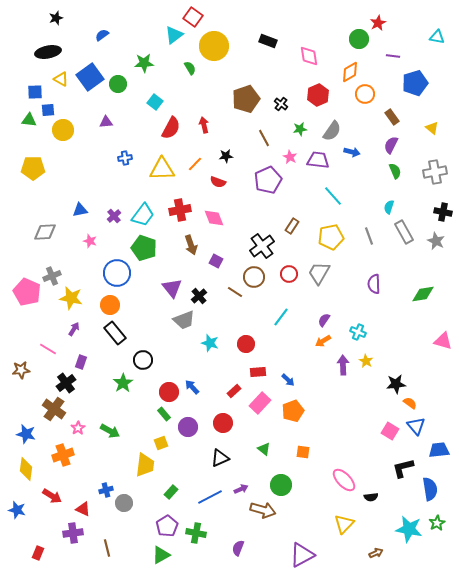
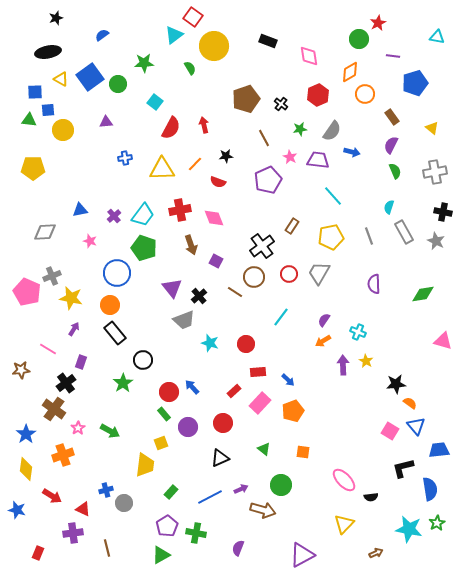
blue star at (26, 434): rotated 24 degrees clockwise
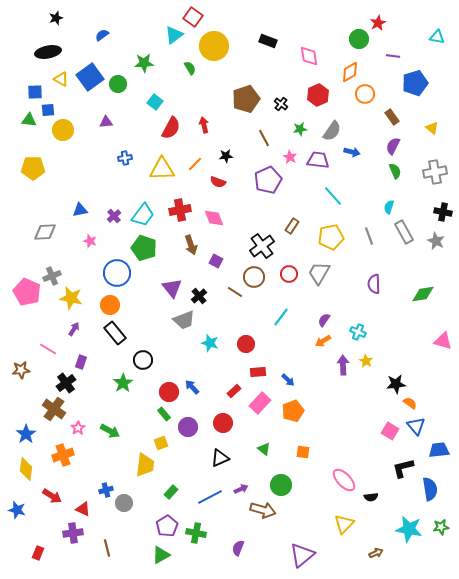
purple semicircle at (391, 145): moved 2 px right, 1 px down
green star at (437, 523): moved 4 px right, 4 px down; rotated 21 degrees clockwise
purple triangle at (302, 555): rotated 12 degrees counterclockwise
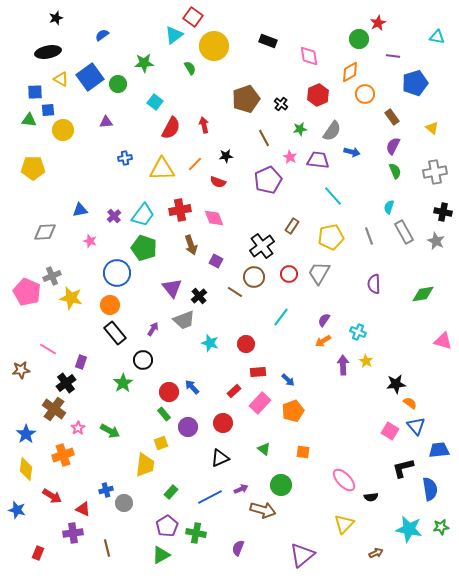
purple arrow at (74, 329): moved 79 px right
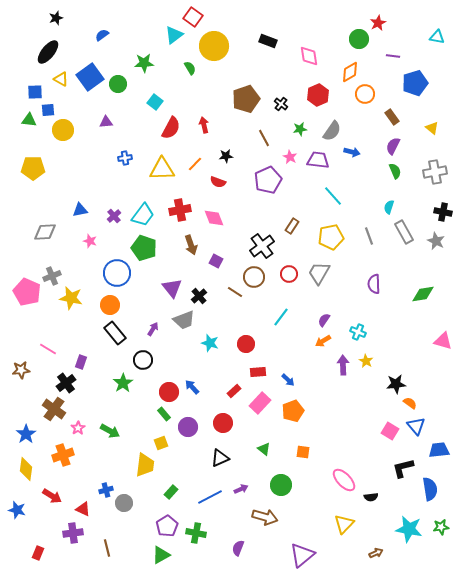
black ellipse at (48, 52): rotated 40 degrees counterclockwise
brown arrow at (263, 510): moved 2 px right, 7 px down
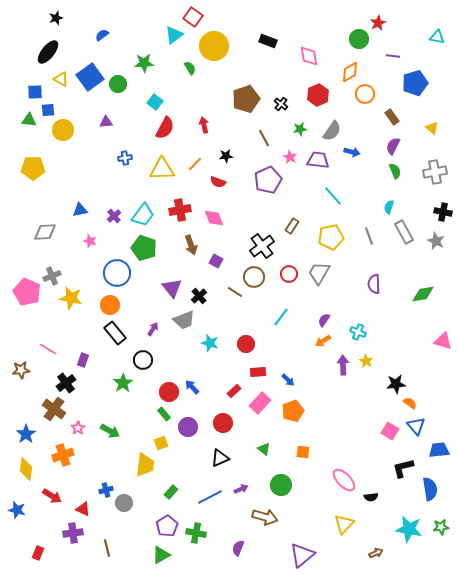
red semicircle at (171, 128): moved 6 px left
purple rectangle at (81, 362): moved 2 px right, 2 px up
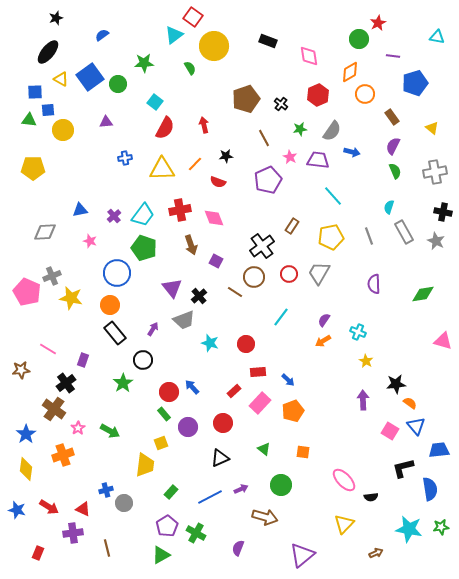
purple arrow at (343, 365): moved 20 px right, 35 px down
red arrow at (52, 496): moved 3 px left, 11 px down
green cross at (196, 533): rotated 18 degrees clockwise
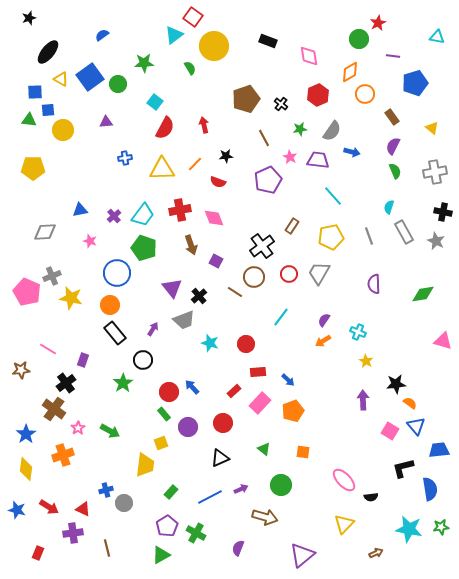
black star at (56, 18): moved 27 px left
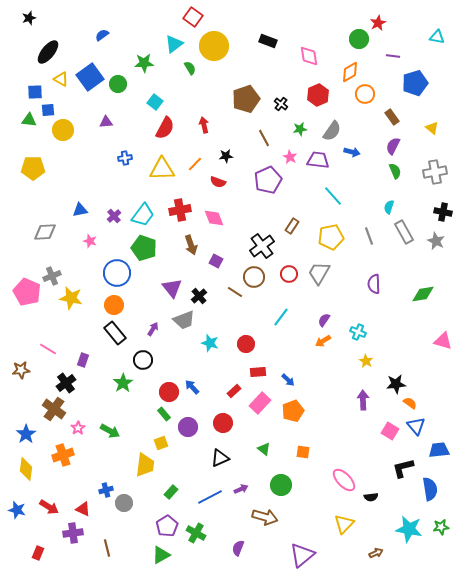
cyan triangle at (174, 35): moved 9 px down
orange circle at (110, 305): moved 4 px right
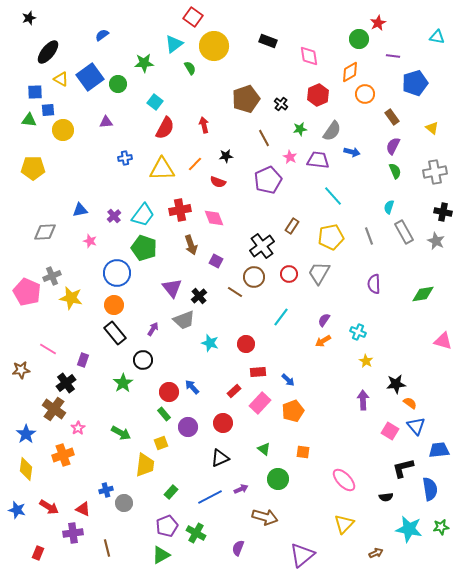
green arrow at (110, 431): moved 11 px right, 2 px down
green circle at (281, 485): moved 3 px left, 6 px up
black semicircle at (371, 497): moved 15 px right
purple pentagon at (167, 526): rotated 10 degrees clockwise
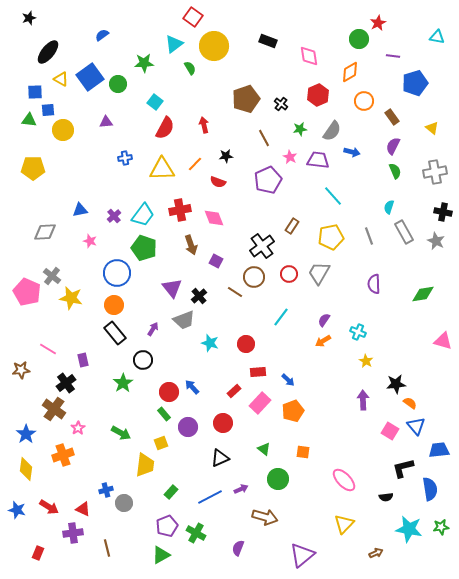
orange circle at (365, 94): moved 1 px left, 7 px down
gray cross at (52, 276): rotated 30 degrees counterclockwise
purple rectangle at (83, 360): rotated 32 degrees counterclockwise
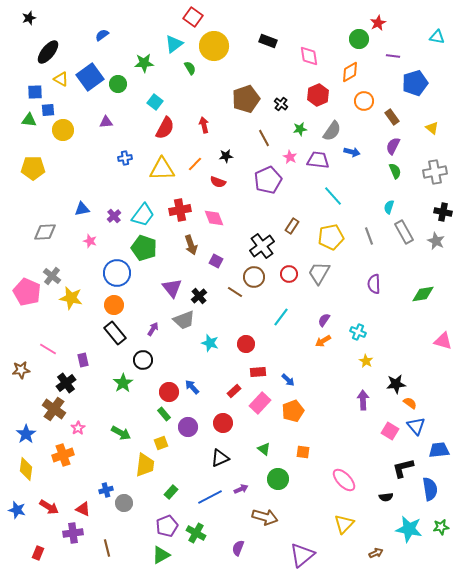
blue triangle at (80, 210): moved 2 px right, 1 px up
